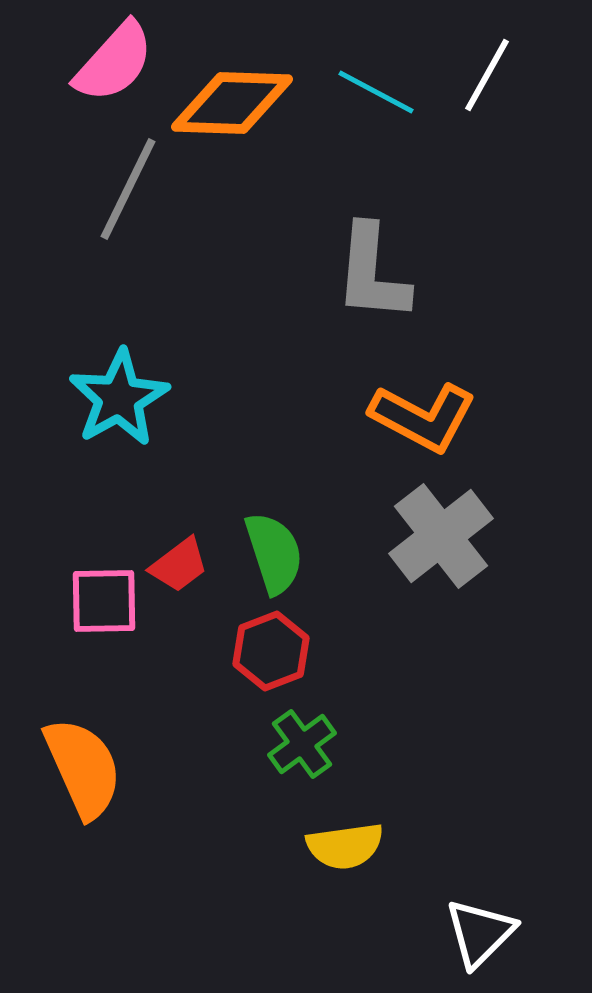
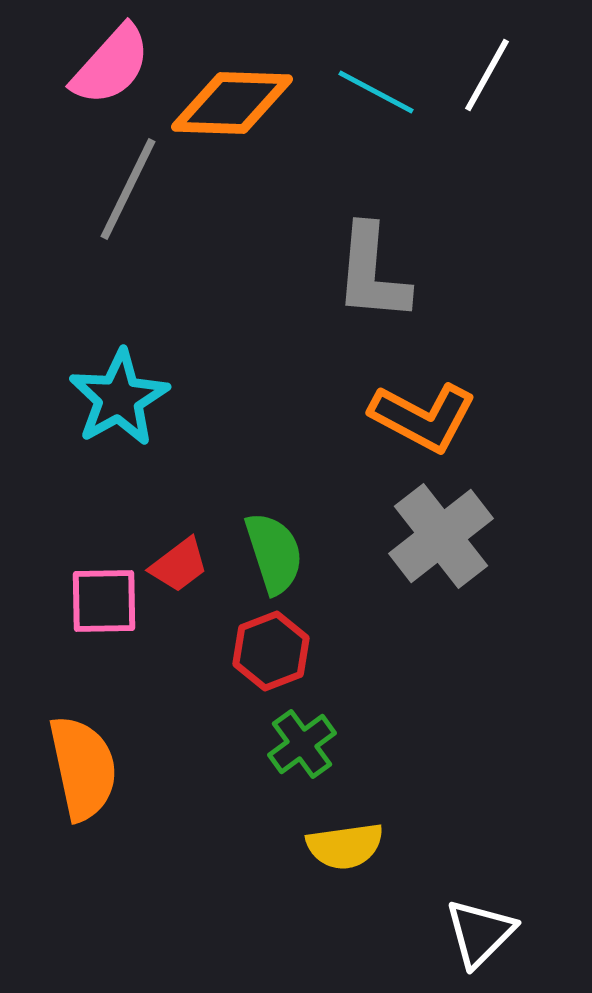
pink semicircle: moved 3 px left, 3 px down
orange semicircle: rotated 12 degrees clockwise
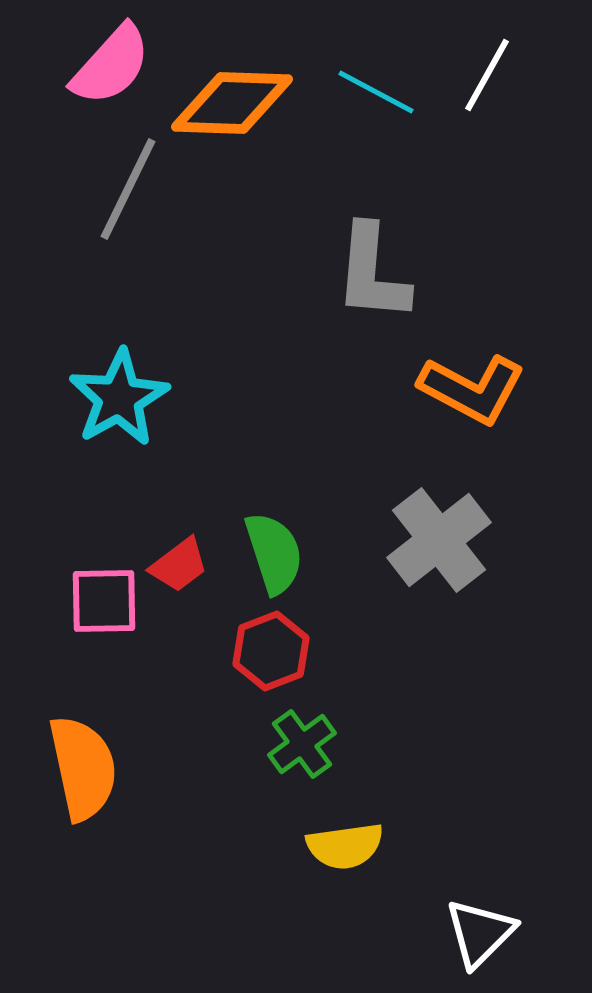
orange L-shape: moved 49 px right, 28 px up
gray cross: moved 2 px left, 4 px down
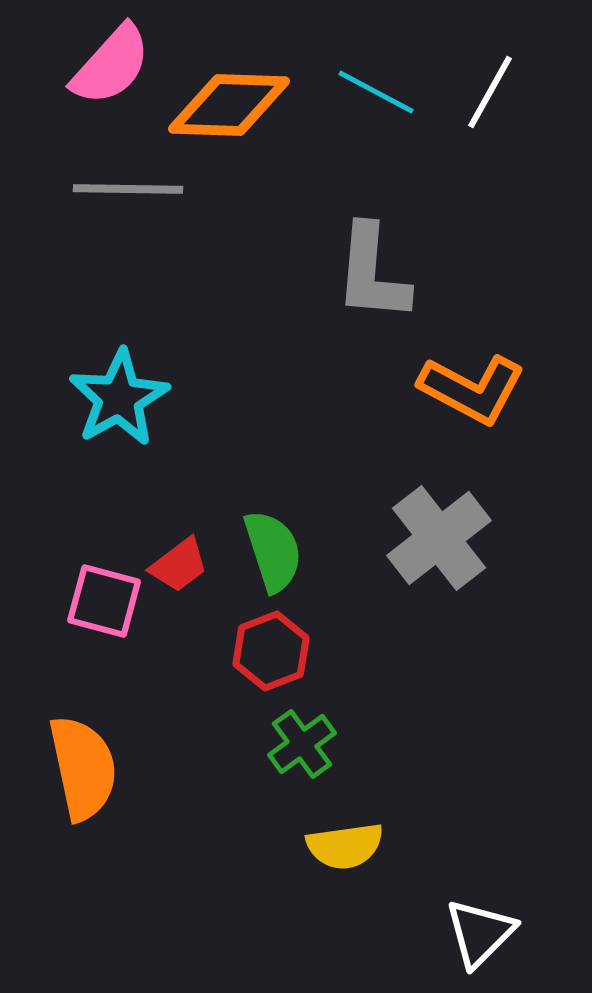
white line: moved 3 px right, 17 px down
orange diamond: moved 3 px left, 2 px down
gray line: rotated 65 degrees clockwise
gray cross: moved 2 px up
green semicircle: moved 1 px left, 2 px up
pink square: rotated 16 degrees clockwise
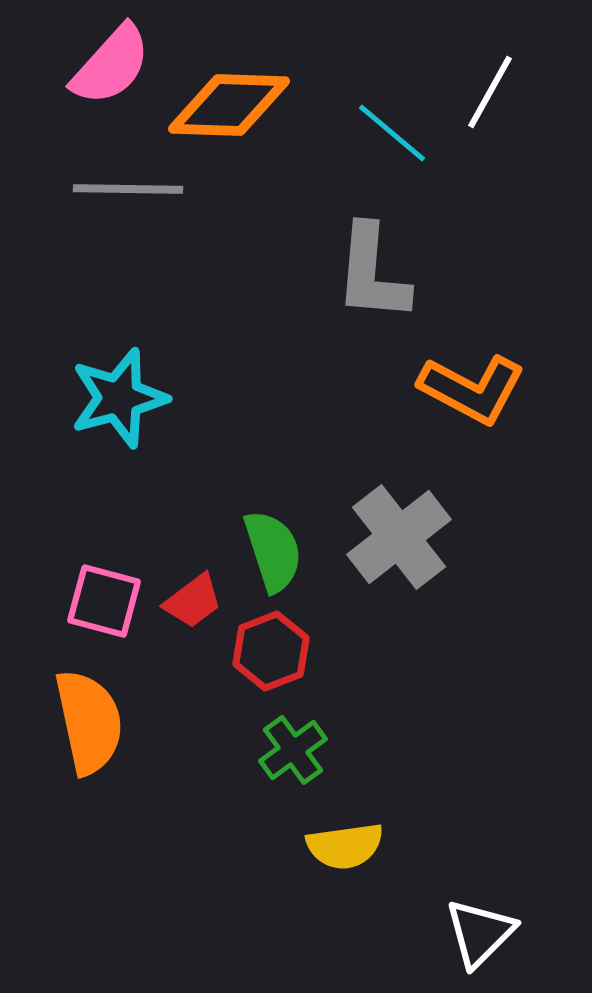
cyan line: moved 16 px right, 41 px down; rotated 12 degrees clockwise
cyan star: rotated 14 degrees clockwise
gray cross: moved 40 px left, 1 px up
red trapezoid: moved 14 px right, 36 px down
green cross: moved 9 px left, 6 px down
orange semicircle: moved 6 px right, 46 px up
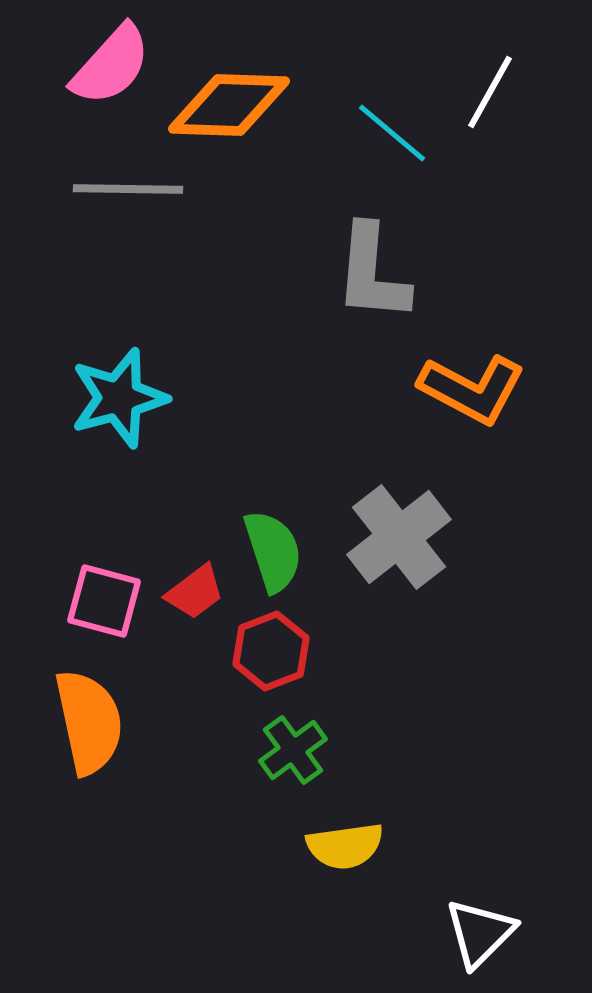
red trapezoid: moved 2 px right, 9 px up
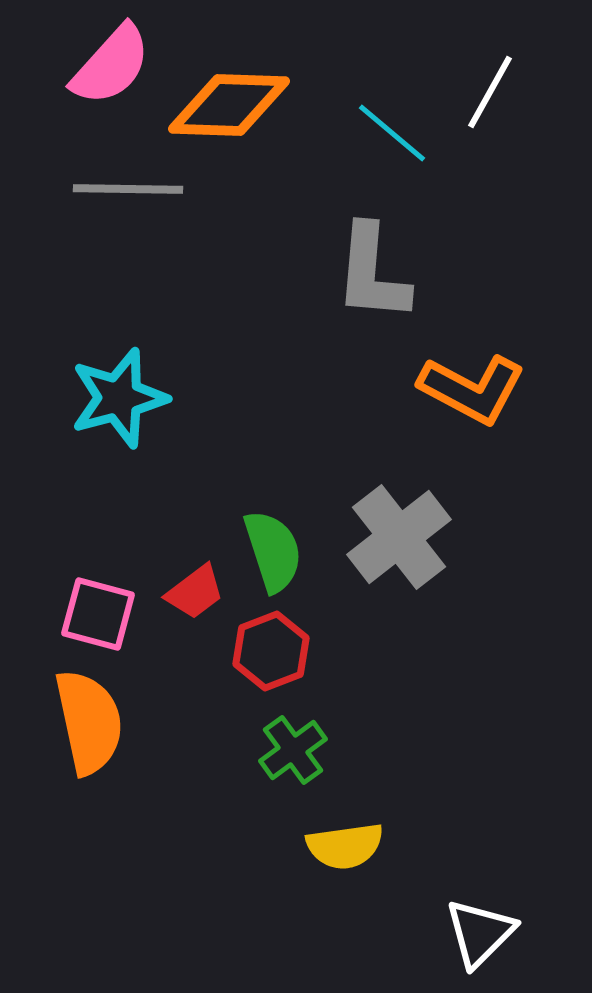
pink square: moved 6 px left, 13 px down
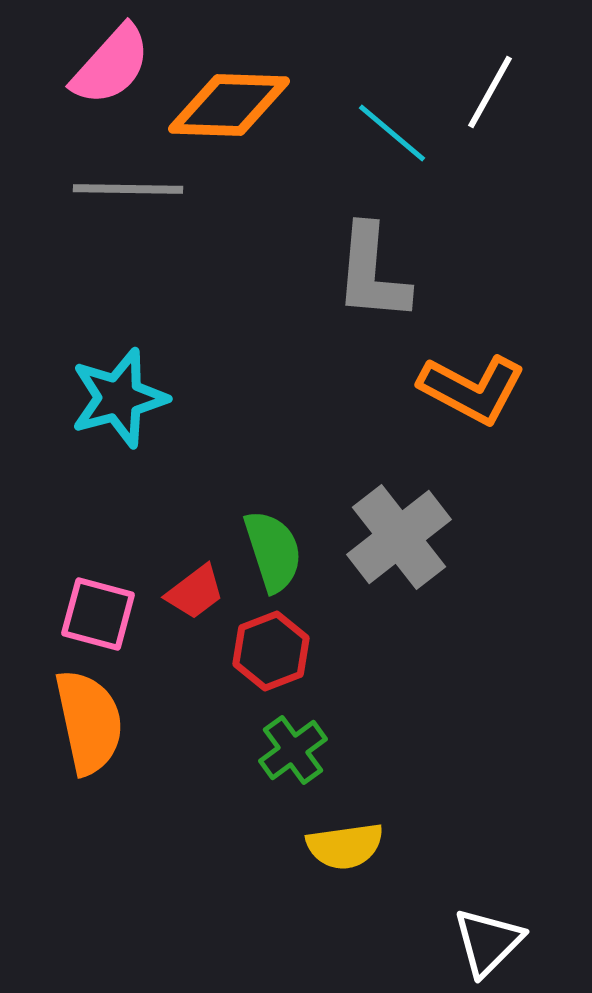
white triangle: moved 8 px right, 9 px down
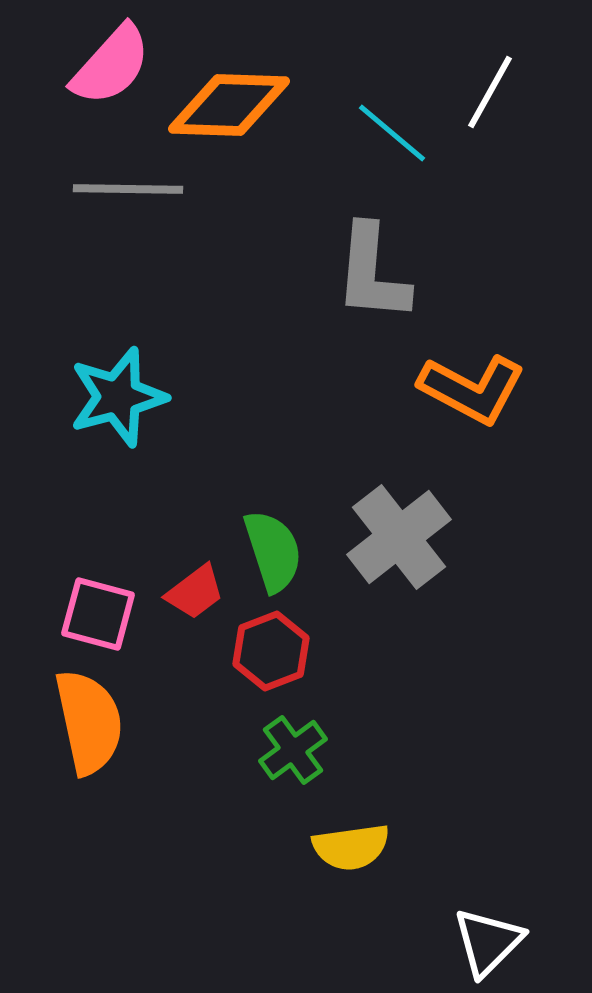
cyan star: moved 1 px left, 1 px up
yellow semicircle: moved 6 px right, 1 px down
